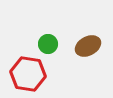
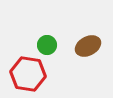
green circle: moved 1 px left, 1 px down
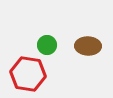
brown ellipse: rotated 30 degrees clockwise
